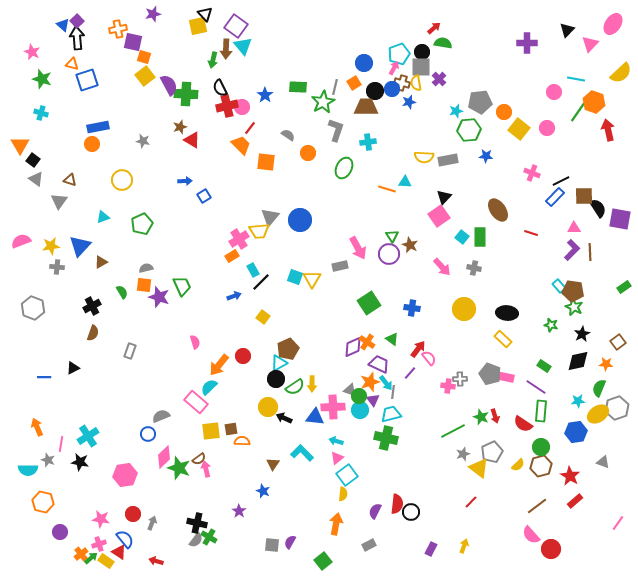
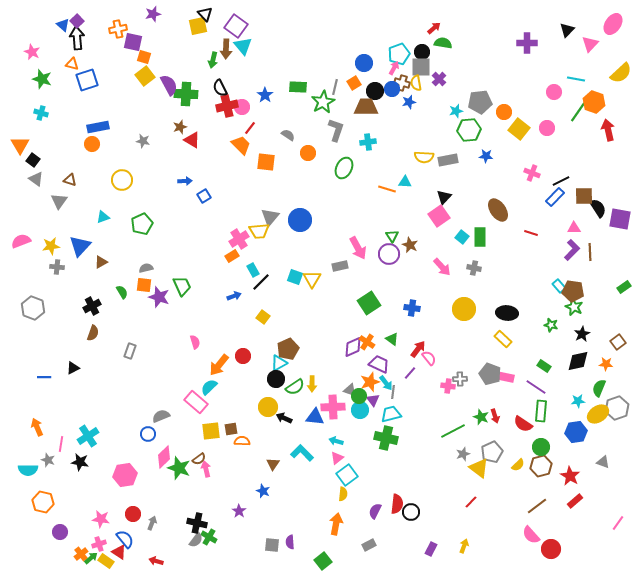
purple semicircle at (290, 542): rotated 32 degrees counterclockwise
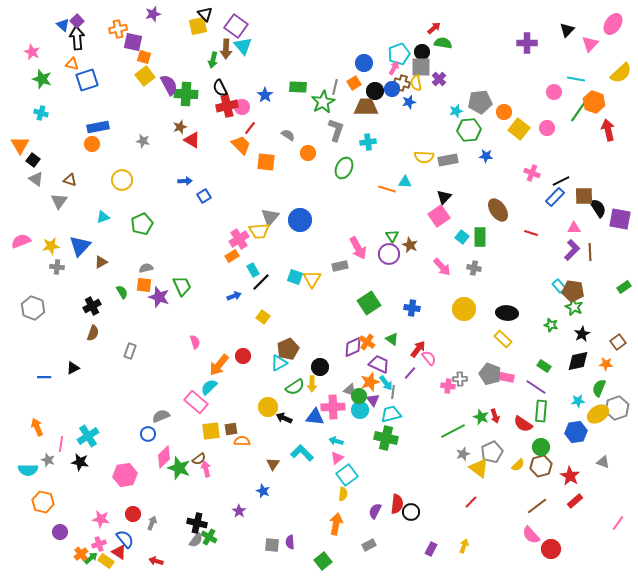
black circle at (276, 379): moved 44 px right, 12 px up
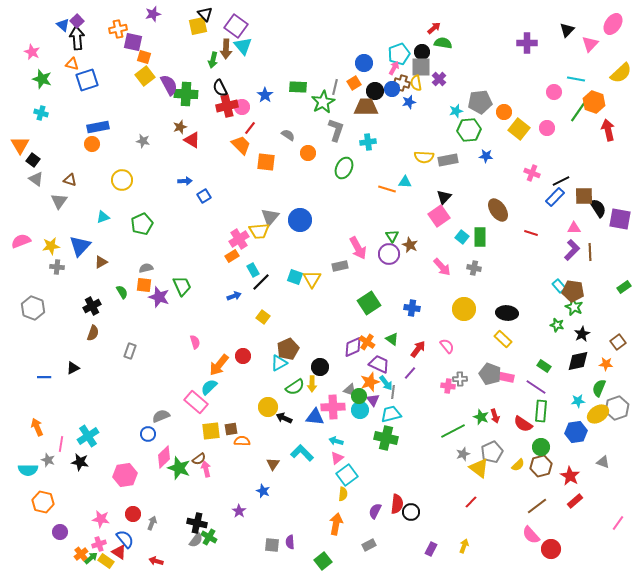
green star at (551, 325): moved 6 px right
pink semicircle at (429, 358): moved 18 px right, 12 px up
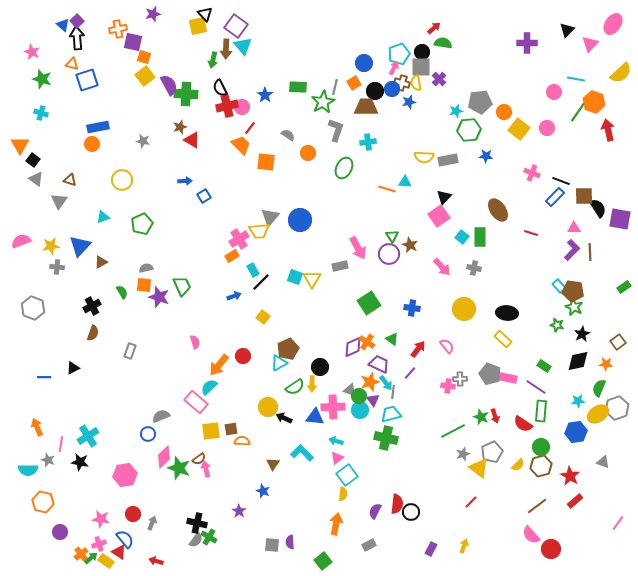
black line at (561, 181): rotated 48 degrees clockwise
pink rectangle at (505, 377): moved 3 px right, 1 px down
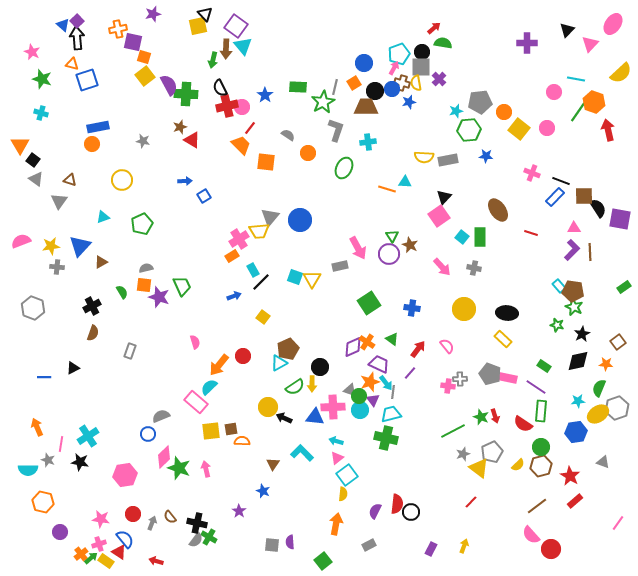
brown semicircle at (199, 459): moved 29 px left, 58 px down; rotated 88 degrees clockwise
